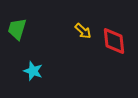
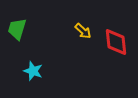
red diamond: moved 2 px right, 1 px down
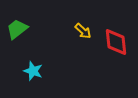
green trapezoid: rotated 35 degrees clockwise
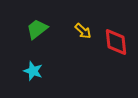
green trapezoid: moved 20 px right
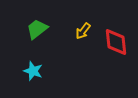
yellow arrow: rotated 84 degrees clockwise
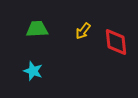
green trapezoid: rotated 35 degrees clockwise
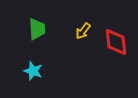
green trapezoid: rotated 90 degrees clockwise
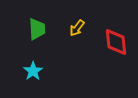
yellow arrow: moved 6 px left, 3 px up
cyan star: rotated 18 degrees clockwise
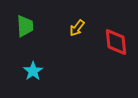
green trapezoid: moved 12 px left, 3 px up
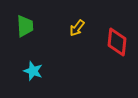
red diamond: moved 1 px right; rotated 12 degrees clockwise
cyan star: rotated 18 degrees counterclockwise
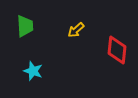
yellow arrow: moved 1 px left, 2 px down; rotated 12 degrees clockwise
red diamond: moved 8 px down
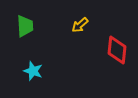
yellow arrow: moved 4 px right, 5 px up
